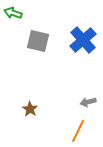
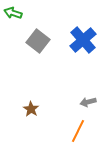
gray square: rotated 25 degrees clockwise
brown star: moved 1 px right
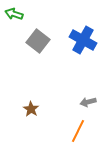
green arrow: moved 1 px right, 1 px down
blue cross: rotated 20 degrees counterclockwise
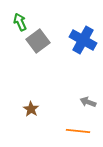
green arrow: moved 6 px right, 8 px down; rotated 48 degrees clockwise
gray square: rotated 15 degrees clockwise
gray arrow: rotated 35 degrees clockwise
orange line: rotated 70 degrees clockwise
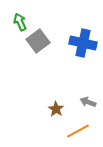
blue cross: moved 3 px down; rotated 16 degrees counterclockwise
brown star: moved 25 px right
orange line: rotated 35 degrees counterclockwise
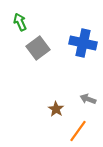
gray square: moved 7 px down
gray arrow: moved 3 px up
orange line: rotated 25 degrees counterclockwise
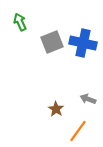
gray square: moved 14 px right, 6 px up; rotated 15 degrees clockwise
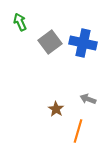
gray square: moved 2 px left; rotated 15 degrees counterclockwise
orange line: rotated 20 degrees counterclockwise
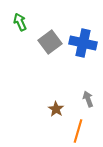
gray arrow: rotated 49 degrees clockwise
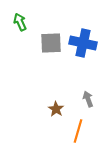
gray square: moved 1 px right, 1 px down; rotated 35 degrees clockwise
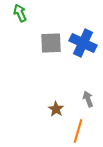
green arrow: moved 9 px up
blue cross: rotated 12 degrees clockwise
